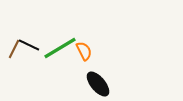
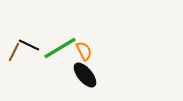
brown line: moved 3 px down
black ellipse: moved 13 px left, 9 px up
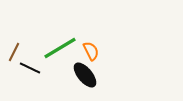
black line: moved 1 px right, 23 px down
orange semicircle: moved 7 px right
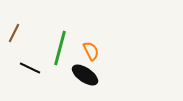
green line: rotated 44 degrees counterclockwise
brown line: moved 19 px up
black ellipse: rotated 16 degrees counterclockwise
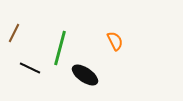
orange semicircle: moved 24 px right, 10 px up
